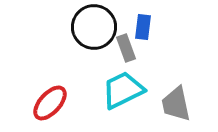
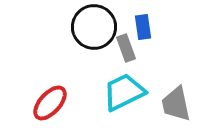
blue rectangle: rotated 15 degrees counterclockwise
cyan trapezoid: moved 1 px right, 2 px down
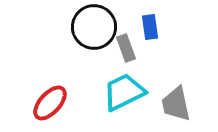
blue rectangle: moved 7 px right
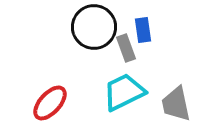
blue rectangle: moved 7 px left, 3 px down
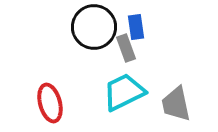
blue rectangle: moved 7 px left, 3 px up
red ellipse: rotated 57 degrees counterclockwise
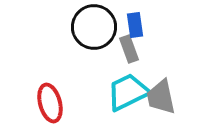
blue rectangle: moved 1 px left, 2 px up
gray rectangle: moved 3 px right, 1 px down
cyan trapezoid: moved 4 px right
gray trapezoid: moved 15 px left, 7 px up
